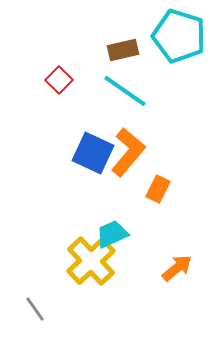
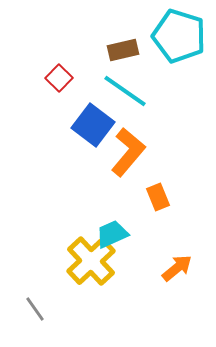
red square: moved 2 px up
blue square: moved 28 px up; rotated 12 degrees clockwise
orange rectangle: moved 8 px down; rotated 48 degrees counterclockwise
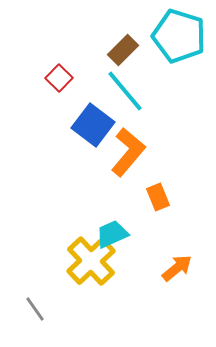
brown rectangle: rotated 32 degrees counterclockwise
cyan line: rotated 15 degrees clockwise
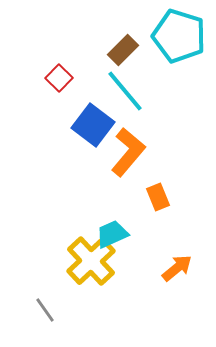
gray line: moved 10 px right, 1 px down
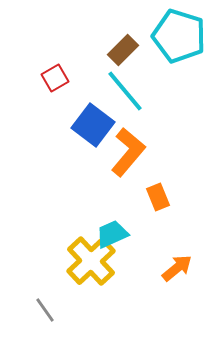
red square: moved 4 px left; rotated 16 degrees clockwise
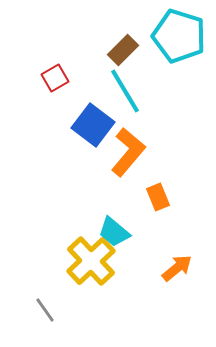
cyan line: rotated 9 degrees clockwise
cyan trapezoid: moved 2 px right, 2 px up; rotated 116 degrees counterclockwise
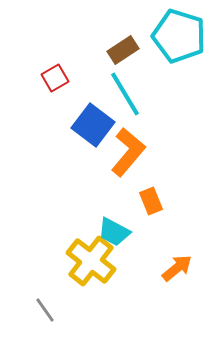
brown rectangle: rotated 12 degrees clockwise
cyan line: moved 3 px down
orange rectangle: moved 7 px left, 4 px down
cyan trapezoid: rotated 12 degrees counterclockwise
yellow cross: rotated 9 degrees counterclockwise
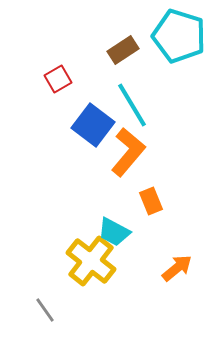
red square: moved 3 px right, 1 px down
cyan line: moved 7 px right, 11 px down
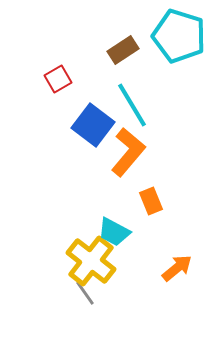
gray line: moved 40 px right, 17 px up
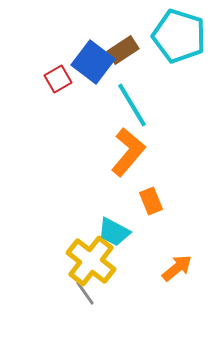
blue square: moved 63 px up
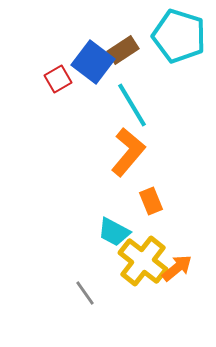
yellow cross: moved 52 px right
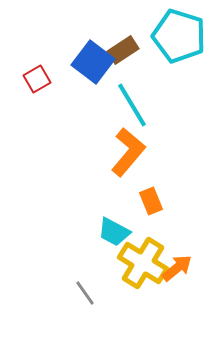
red square: moved 21 px left
yellow cross: moved 2 px down; rotated 6 degrees counterclockwise
